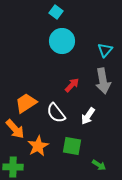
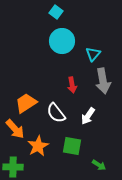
cyan triangle: moved 12 px left, 4 px down
red arrow: rotated 126 degrees clockwise
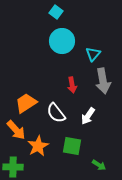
orange arrow: moved 1 px right, 1 px down
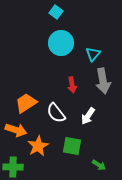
cyan circle: moved 1 px left, 2 px down
orange arrow: rotated 30 degrees counterclockwise
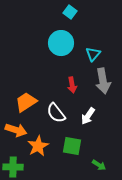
cyan square: moved 14 px right
orange trapezoid: moved 1 px up
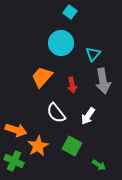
orange trapezoid: moved 16 px right, 25 px up; rotated 15 degrees counterclockwise
green square: rotated 18 degrees clockwise
green cross: moved 1 px right, 6 px up; rotated 24 degrees clockwise
